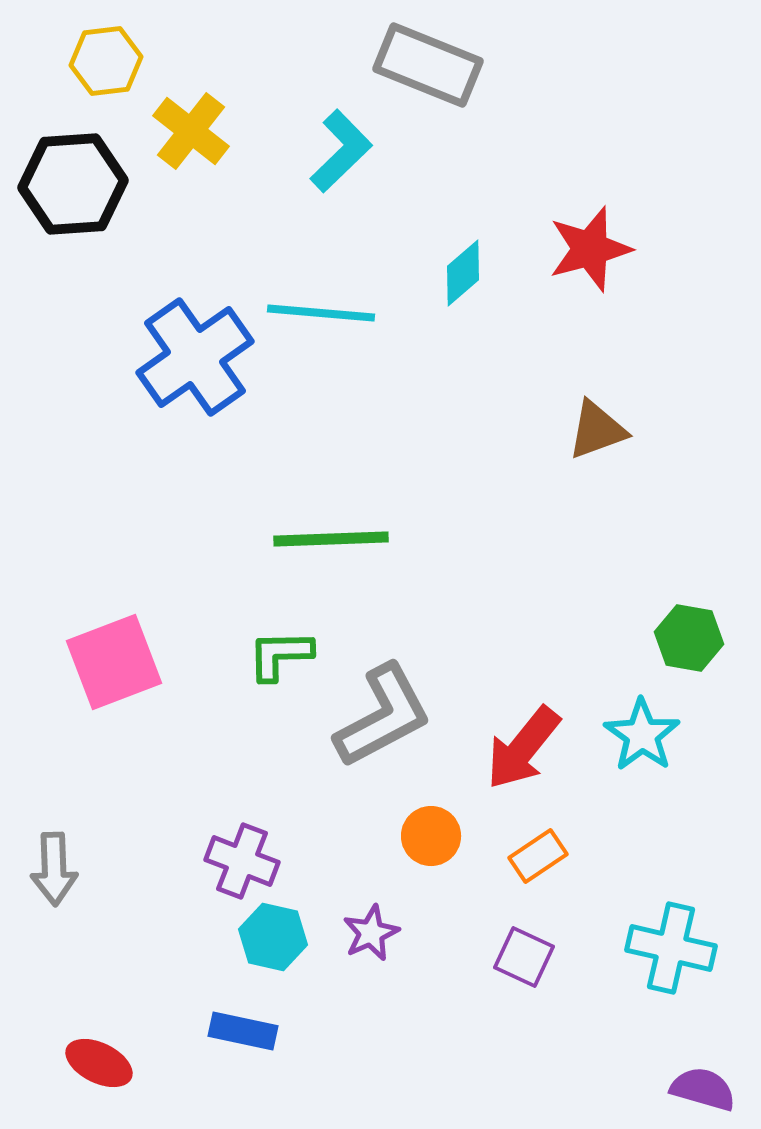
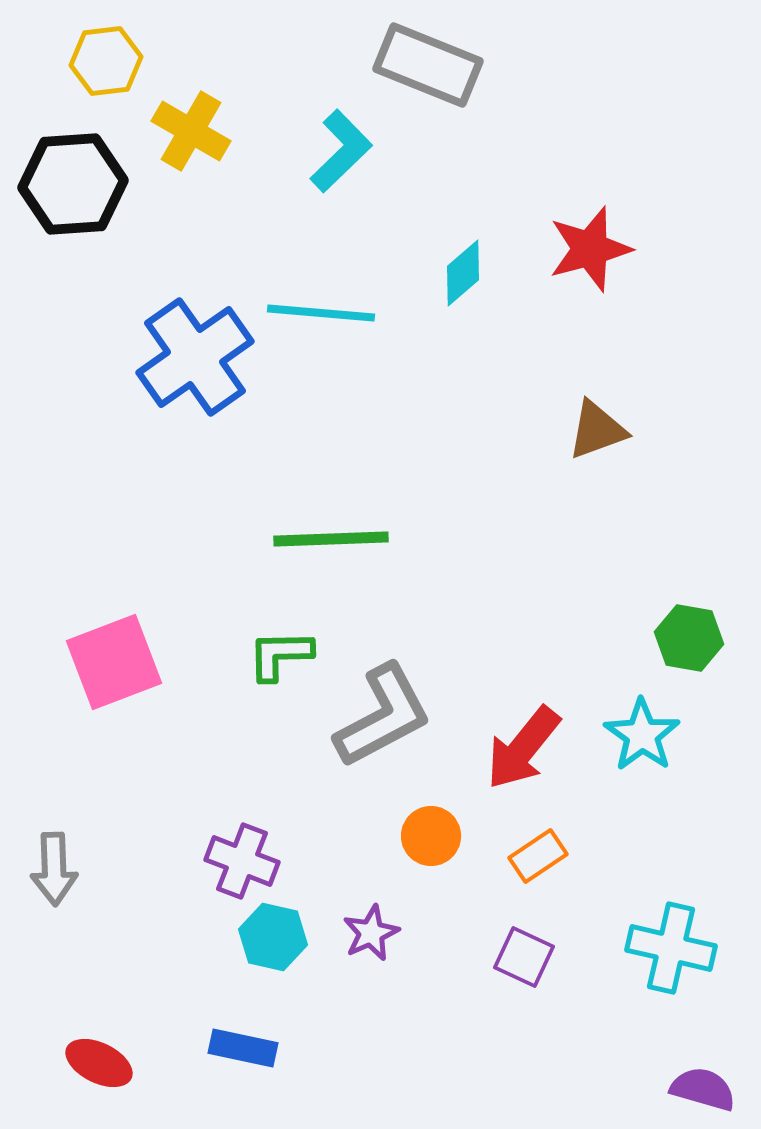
yellow cross: rotated 8 degrees counterclockwise
blue rectangle: moved 17 px down
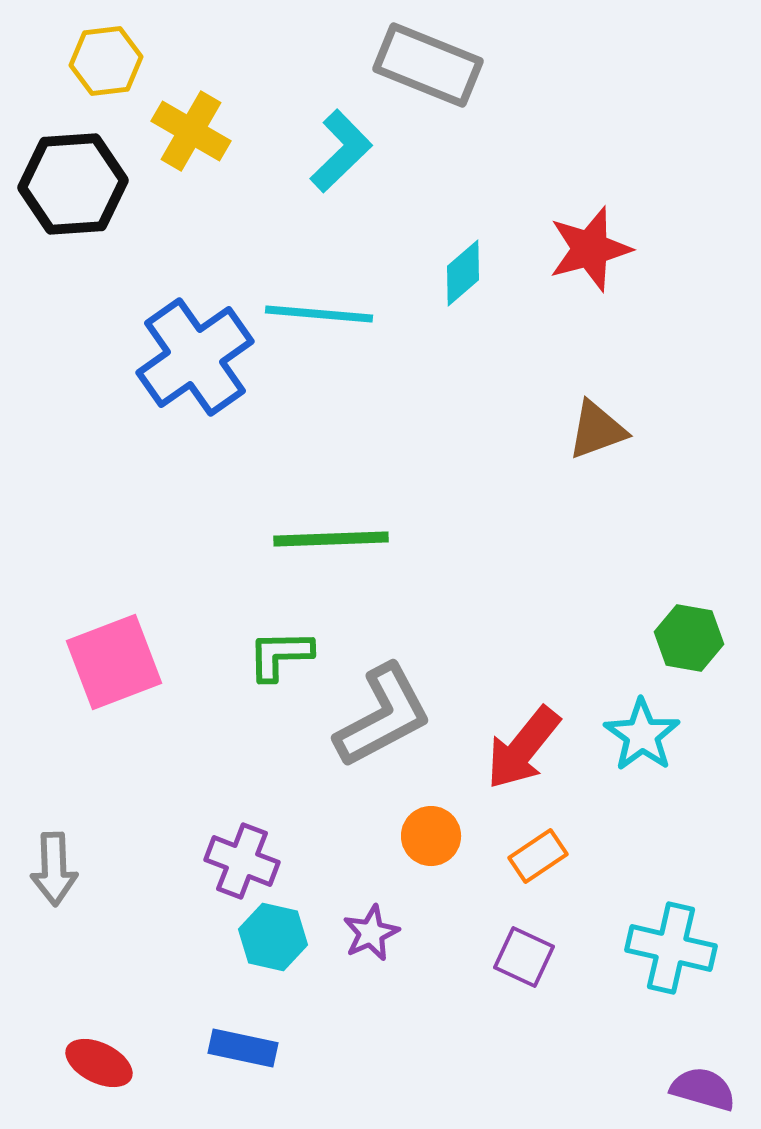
cyan line: moved 2 px left, 1 px down
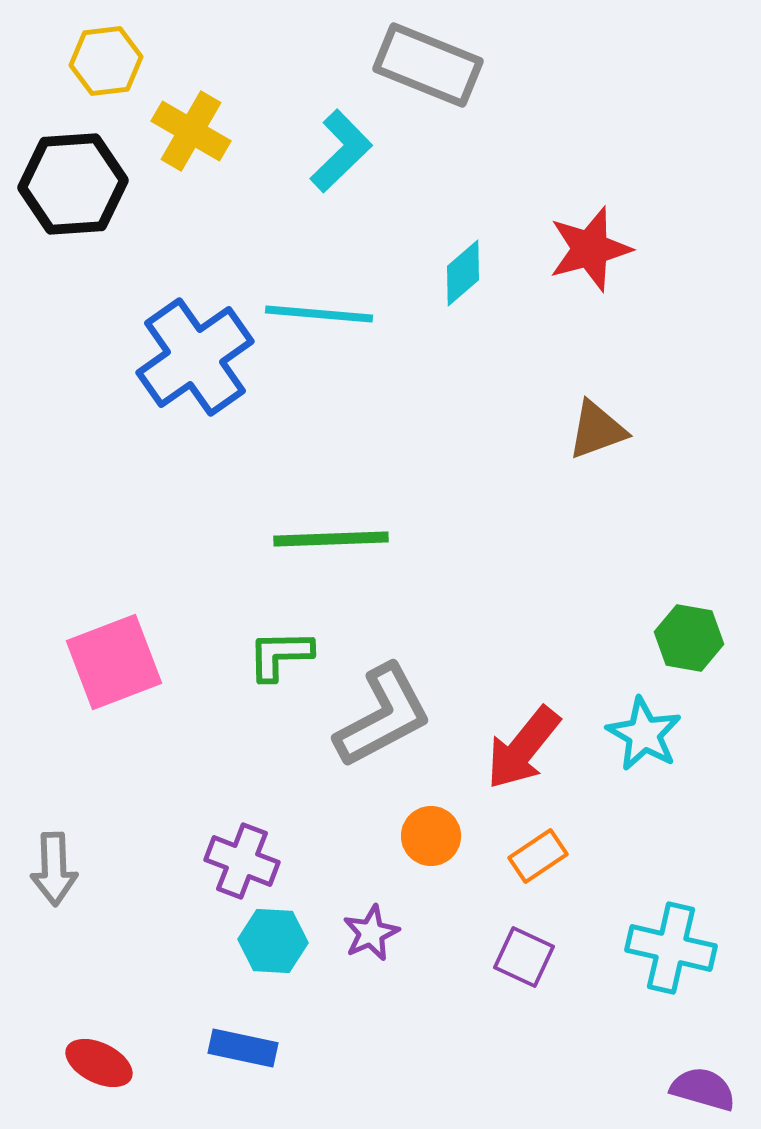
cyan star: moved 2 px right, 1 px up; rotated 6 degrees counterclockwise
cyan hexagon: moved 4 px down; rotated 10 degrees counterclockwise
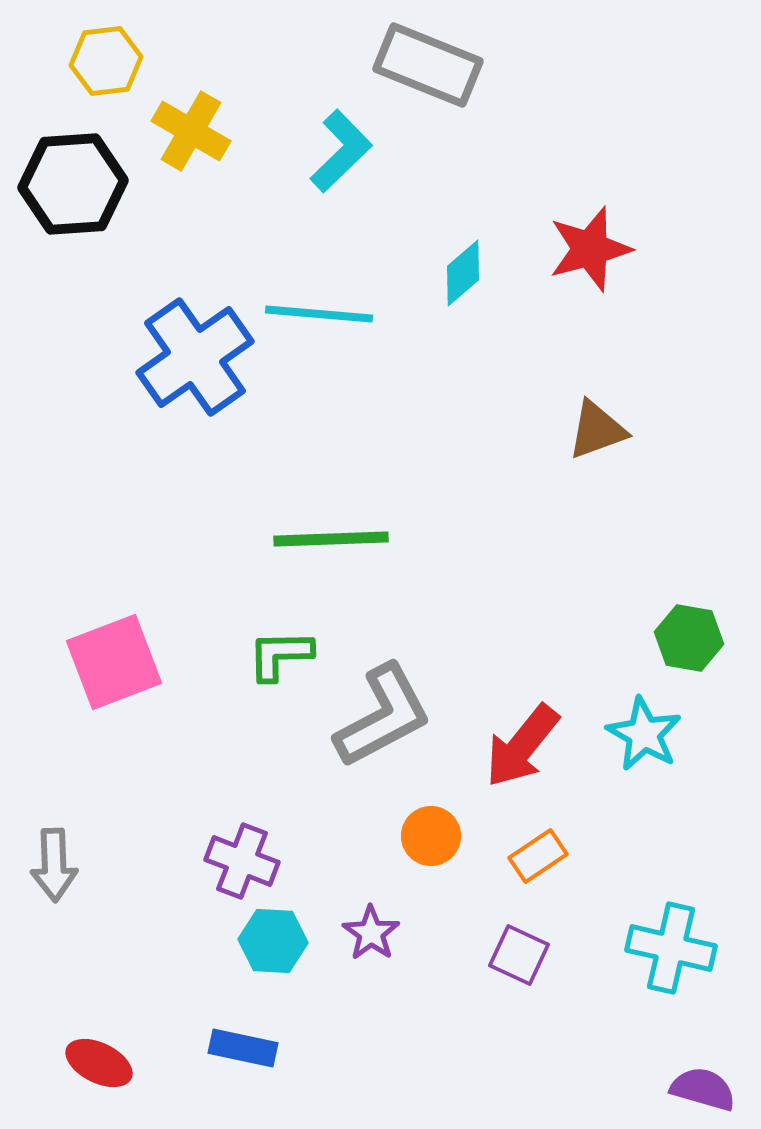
red arrow: moved 1 px left, 2 px up
gray arrow: moved 4 px up
purple star: rotated 12 degrees counterclockwise
purple square: moved 5 px left, 2 px up
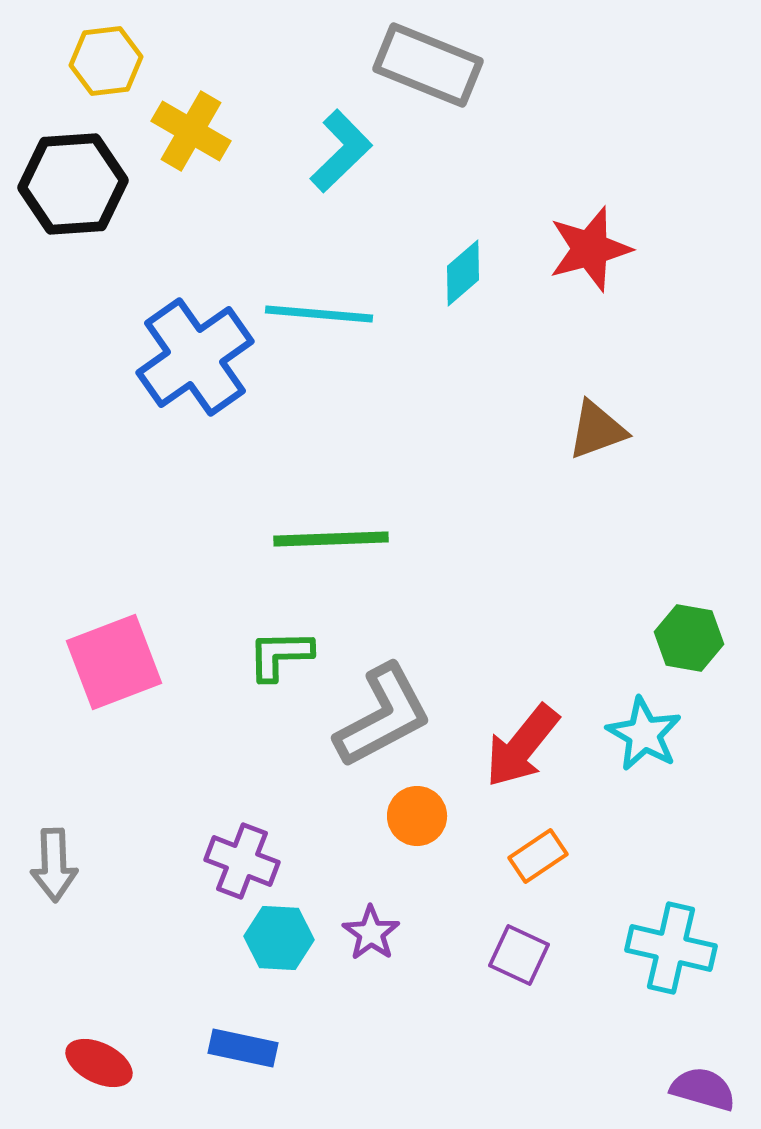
orange circle: moved 14 px left, 20 px up
cyan hexagon: moved 6 px right, 3 px up
